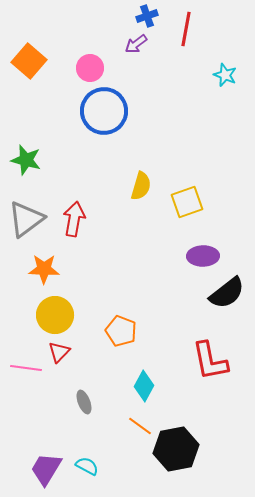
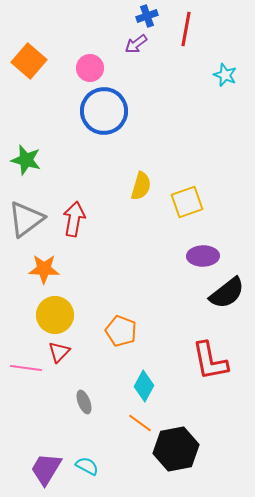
orange line: moved 3 px up
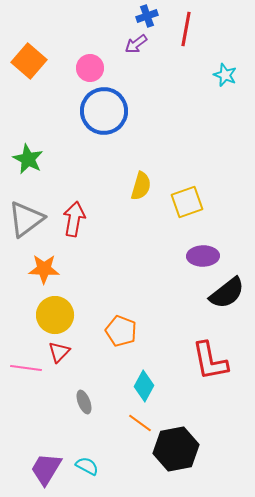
green star: moved 2 px right, 1 px up; rotated 12 degrees clockwise
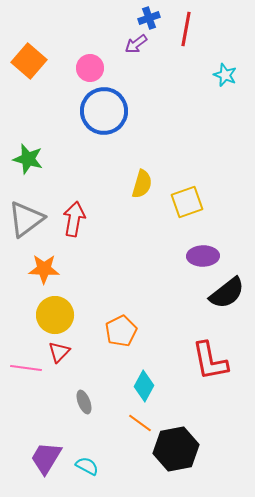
blue cross: moved 2 px right, 2 px down
green star: rotated 12 degrees counterclockwise
yellow semicircle: moved 1 px right, 2 px up
orange pentagon: rotated 24 degrees clockwise
purple trapezoid: moved 11 px up
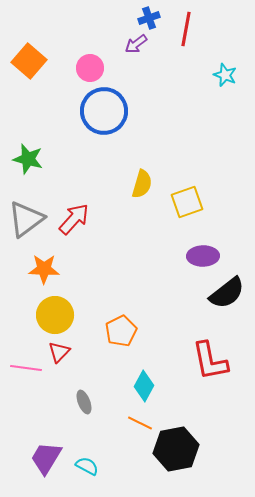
red arrow: rotated 32 degrees clockwise
orange line: rotated 10 degrees counterclockwise
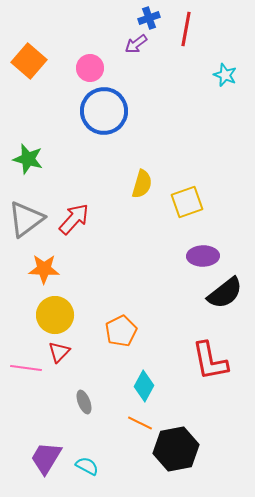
black semicircle: moved 2 px left
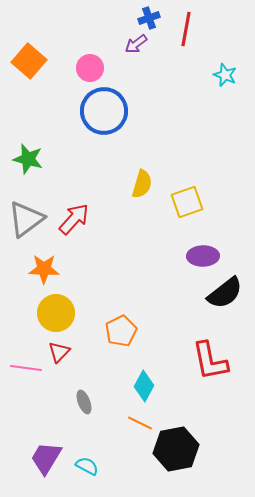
yellow circle: moved 1 px right, 2 px up
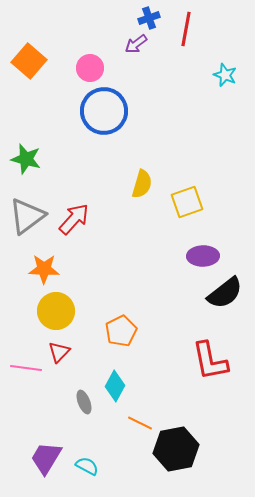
green star: moved 2 px left
gray triangle: moved 1 px right, 3 px up
yellow circle: moved 2 px up
cyan diamond: moved 29 px left
